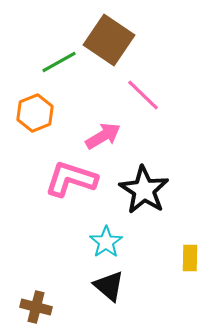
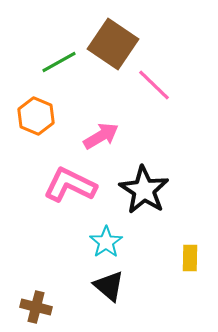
brown square: moved 4 px right, 4 px down
pink line: moved 11 px right, 10 px up
orange hexagon: moved 1 px right, 3 px down; rotated 15 degrees counterclockwise
pink arrow: moved 2 px left
pink L-shape: moved 1 px left, 6 px down; rotated 8 degrees clockwise
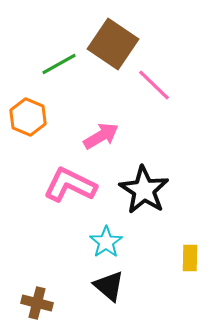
green line: moved 2 px down
orange hexagon: moved 8 px left, 1 px down
brown cross: moved 1 px right, 4 px up
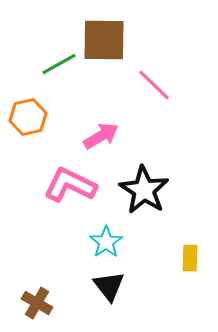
brown square: moved 9 px left, 4 px up; rotated 33 degrees counterclockwise
orange hexagon: rotated 24 degrees clockwise
black triangle: rotated 12 degrees clockwise
brown cross: rotated 16 degrees clockwise
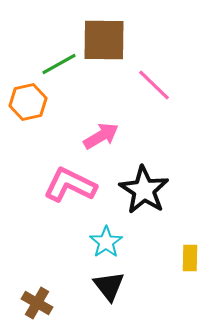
orange hexagon: moved 15 px up
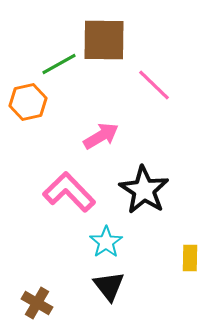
pink L-shape: moved 1 px left, 7 px down; rotated 20 degrees clockwise
